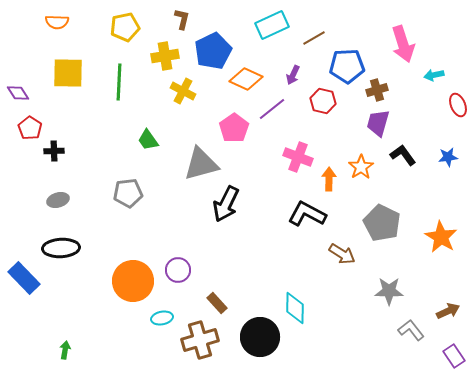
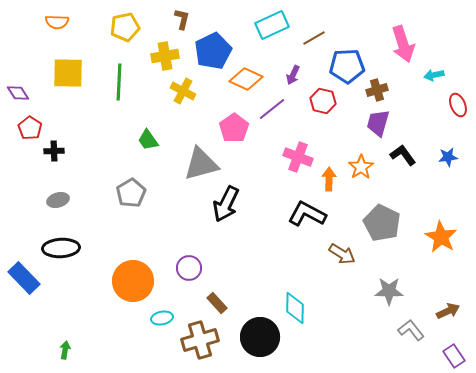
gray pentagon at (128, 193): moved 3 px right; rotated 24 degrees counterclockwise
purple circle at (178, 270): moved 11 px right, 2 px up
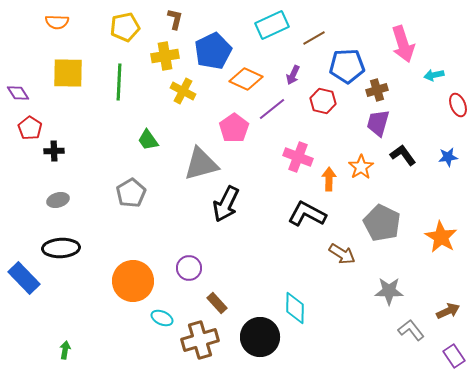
brown L-shape at (182, 19): moved 7 px left
cyan ellipse at (162, 318): rotated 35 degrees clockwise
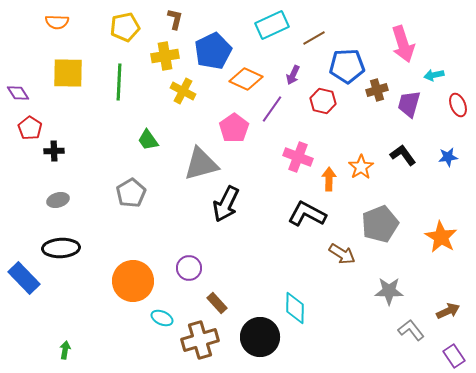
purple line at (272, 109): rotated 16 degrees counterclockwise
purple trapezoid at (378, 123): moved 31 px right, 19 px up
gray pentagon at (382, 223): moved 2 px left, 1 px down; rotated 24 degrees clockwise
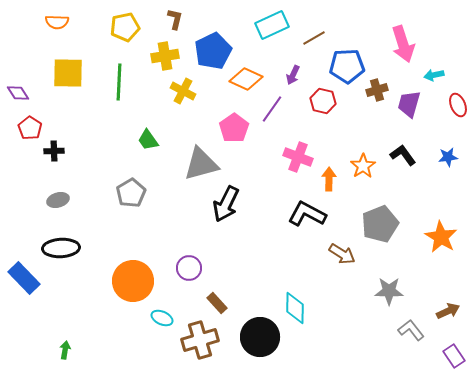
orange star at (361, 167): moved 2 px right, 1 px up
